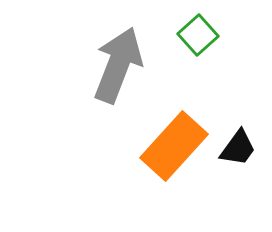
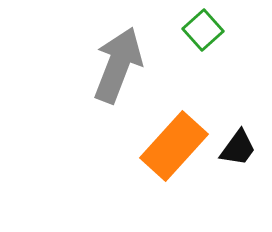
green square: moved 5 px right, 5 px up
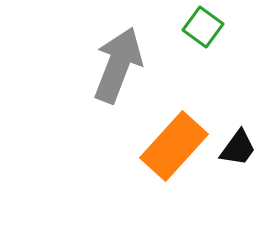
green square: moved 3 px up; rotated 12 degrees counterclockwise
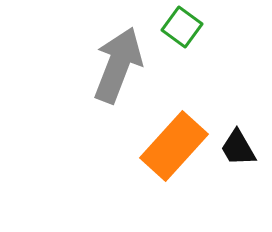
green square: moved 21 px left
black trapezoid: rotated 114 degrees clockwise
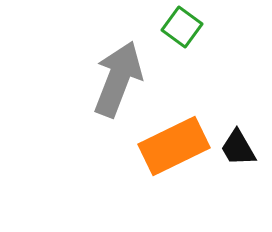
gray arrow: moved 14 px down
orange rectangle: rotated 22 degrees clockwise
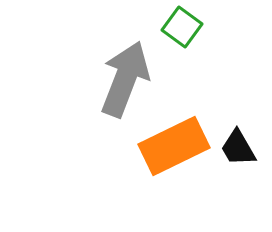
gray arrow: moved 7 px right
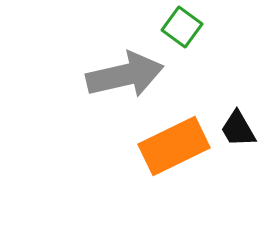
gray arrow: moved 4 px up; rotated 56 degrees clockwise
black trapezoid: moved 19 px up
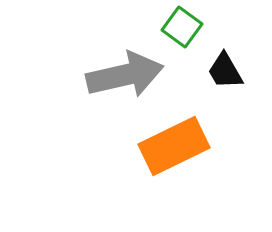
black trapezoid: moved 13 px left, 58 px up
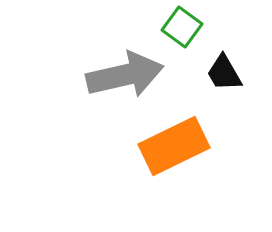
black trapezoid: moved 1 px left, 2 px down
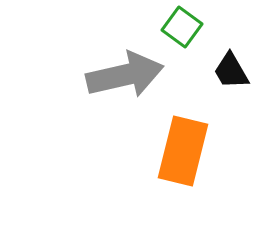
black trapezoid: moved 7 px right, 2 px up
orange rectangle: moved 9 px right, 5 px down; rotated 50 degrees counterclockwise
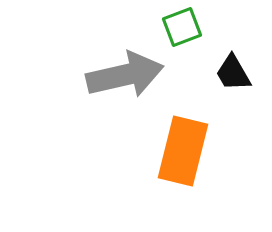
green square: rotated 33 degrees clockwise
black trapezoid: moved 2 px right, 2 px down
